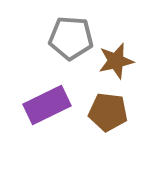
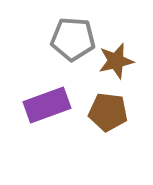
gray pentagon: moved 2 px right, 1 px down
purple rectangle: rotated 6 degrees clockwise
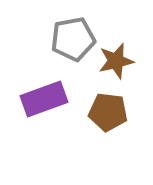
gray pentagon: rotated 15 degrees counterclockwise
purple rectangle: moved 3 px left, 6 px up
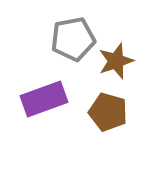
brown star: rotated 6 degrees counterclockwise
brown pentagon: rotated 9 degrees clockwise
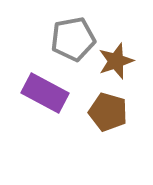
purple rectangle: moved 1 px right, 6 px up; rotated 48 degrees clockwise
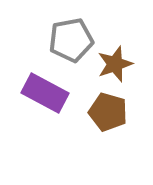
gray pentagon: moved 2 px left, 1 px down
brown star: moved 1 px left, 3 px down
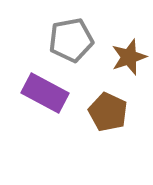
brown star: moved 14 px right, 7 px up
brown pentagon: rotated 9 degrees clockwise
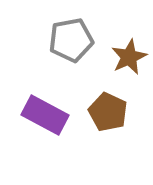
brown star: rotated 6 degrees counterclockwise
purple rectangle: moved 22 px down
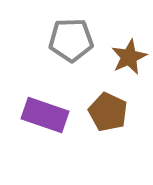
gray pentagon: rotated 9 degrees clockwise
purple rectangle: rotated 9 degrees counterclockwise
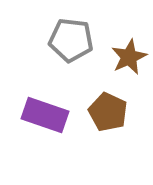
gray pentagon: rotated 9 degrees clockwise
